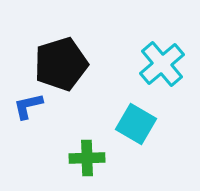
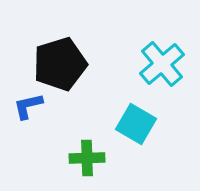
black pentagon: moved 1 px left
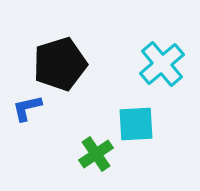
blue L-shape: moved 1 px left, 2 px down
cyan square: rotated 33 degrees counterclockwise
green cross: moved 9 px right, 4 px up; rotated 32 degrees counterclockwise
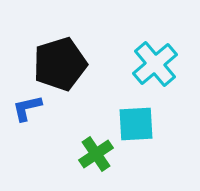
cyan cross: moved 7 px left
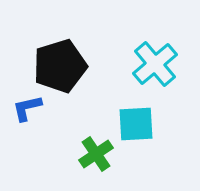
black pentagon: moved 2 px down
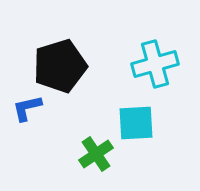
cyan cross: rotated 24 degrees clockwise
cyan square: moved 1 px up
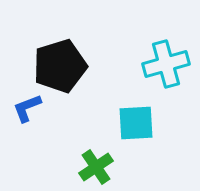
cyan cross: moved 11 px right
blue L-shape: rotated 8 degrees counterclockwise
green cross: moved 13 px down
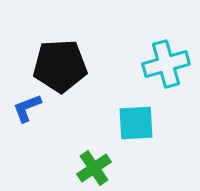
black pentagon: rotated 14 degrees clockwise
green cross: moved 2 px left, 1 px down
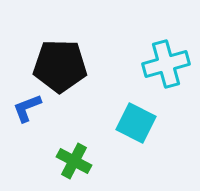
black pentagon: rotated 4 degrees clockwise
cyan square: rotated 30 degrees clockwise
green cross: moved 20 px left, 7 px up; rotated 28 degrees counterclockwise
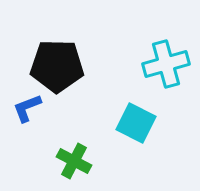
black pentagon: moved 3 px left
